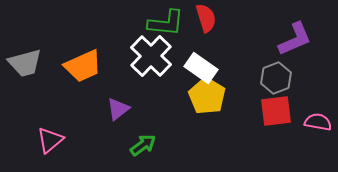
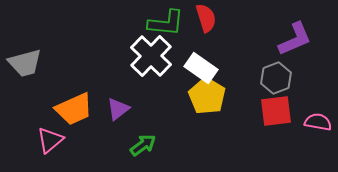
orange trapezoid: moved 9 px left, 43 px down
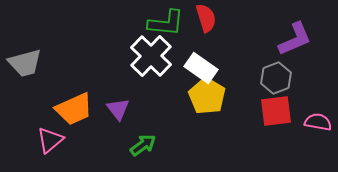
purple triangle: rotated 30 degrees counterclockwise
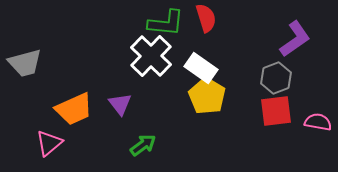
purple L-shape: rotated 12 degrees counterclockwise
purple triangle: moved 2 px right, 5 px up
pink triangle: moved 1 px left, 3 px down
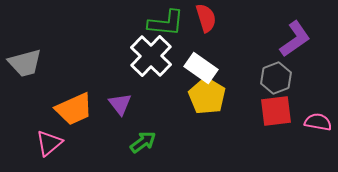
green arrow: moved 3 px up
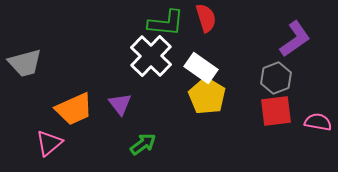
green arrow: moved 2 px down
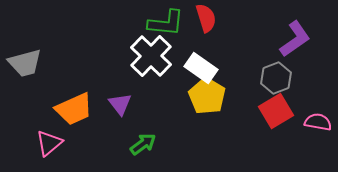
red square: rotated 24 degrees counterclockwise
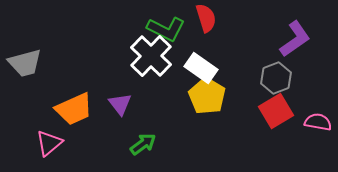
green L-shape: moved 6 px down; rotated 21 degrees clockwise
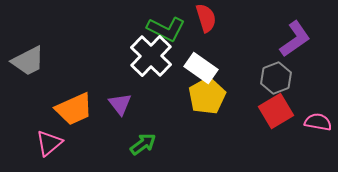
gray trapezoid: moved 3 px right, 2 px up; rotated 12 degrees counterclockwise
yellow pentagon: rotated 12 degrees clockwise
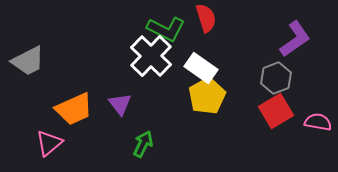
green arrow: rotated 28 degrees counterclockwise
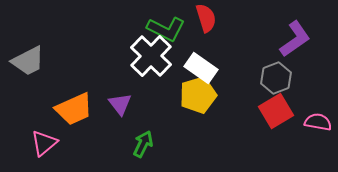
yellow pentagon: moved 9 px left, 1 px up; rotated 12 degrees clockwise
pink triangle: moved 5 px left
